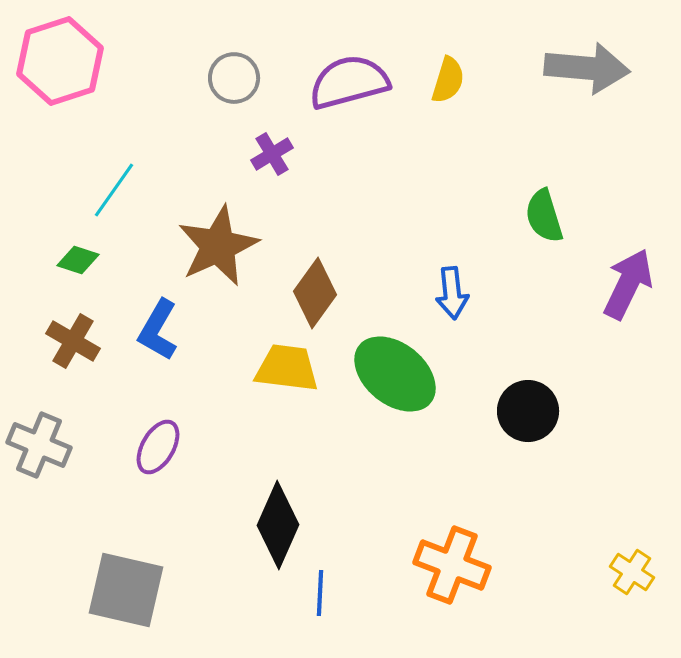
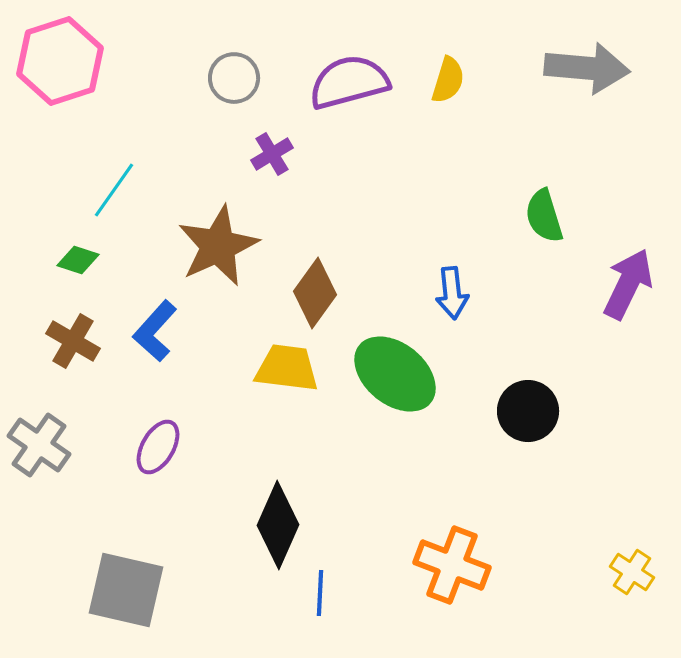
blue L-shape: moved 3 px left, 1 px down; rotated 12 degrees clockwise
gray cross: rotated 12 degrees clockwise
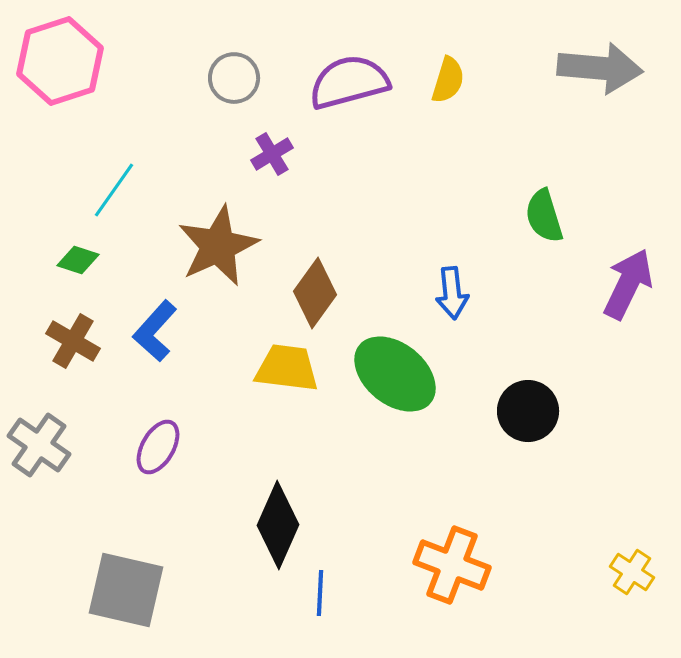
gray arrow: moved 13 px right
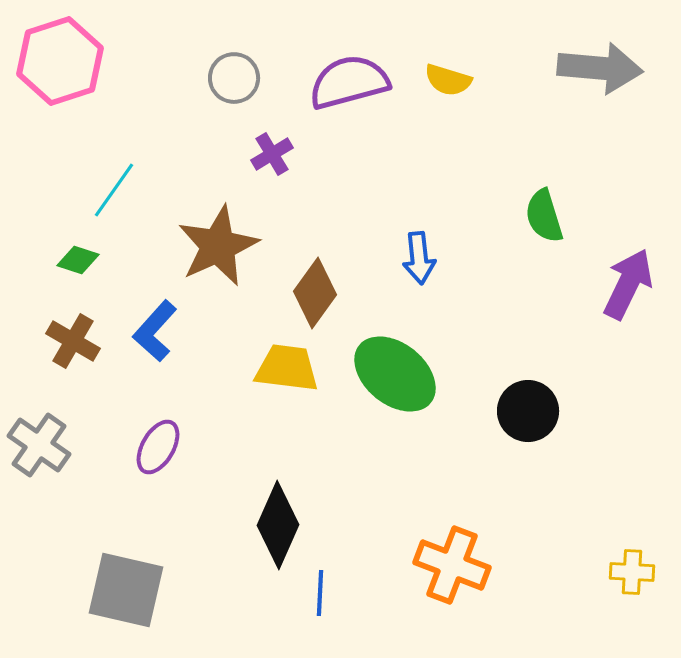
yellow semicircle: rotated 90 degrees clockwise
blue arrow: moved 33 px left, 35 px up
yellow cross: rotated 30 degrees counterclockwise
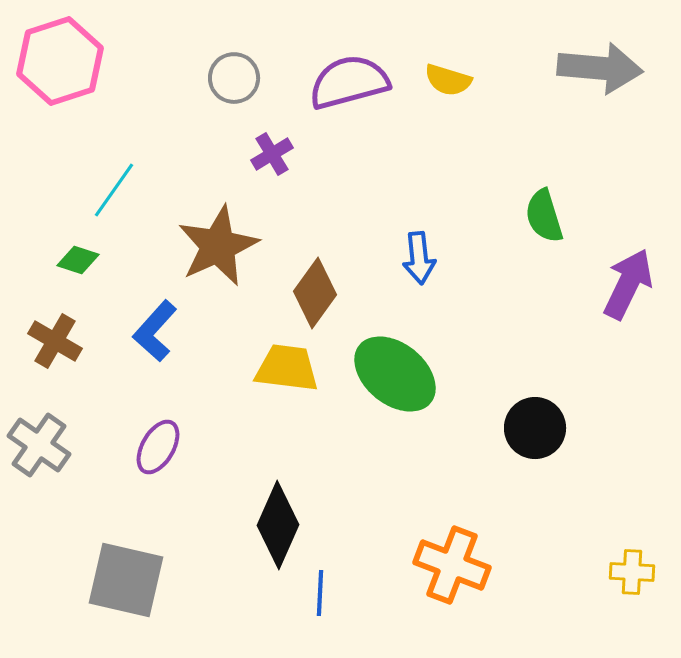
brown cross: moved 18 px left
black circle: moved 7 px right, 17 px down
gray square: moved 10 px up
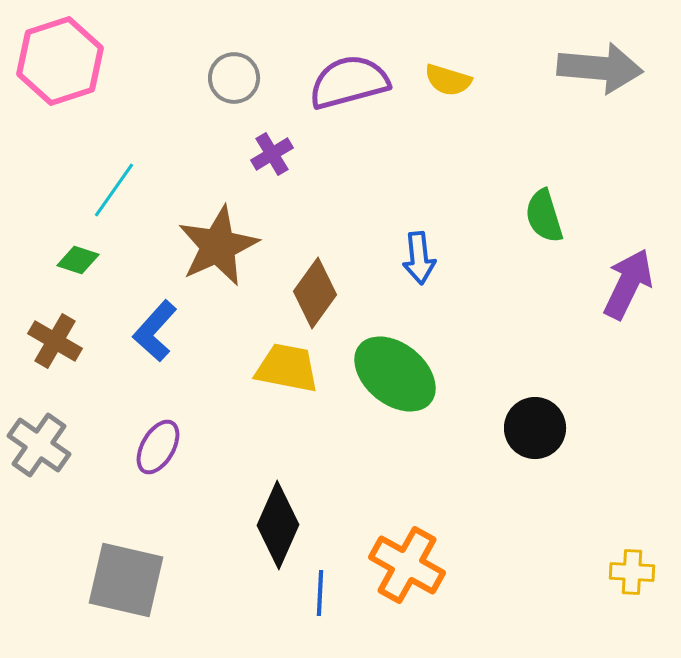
yellow trapezoid: rotated 4 degrees clockwise
orange cross: moved 45 px left; rotated 8 degrees clockwise
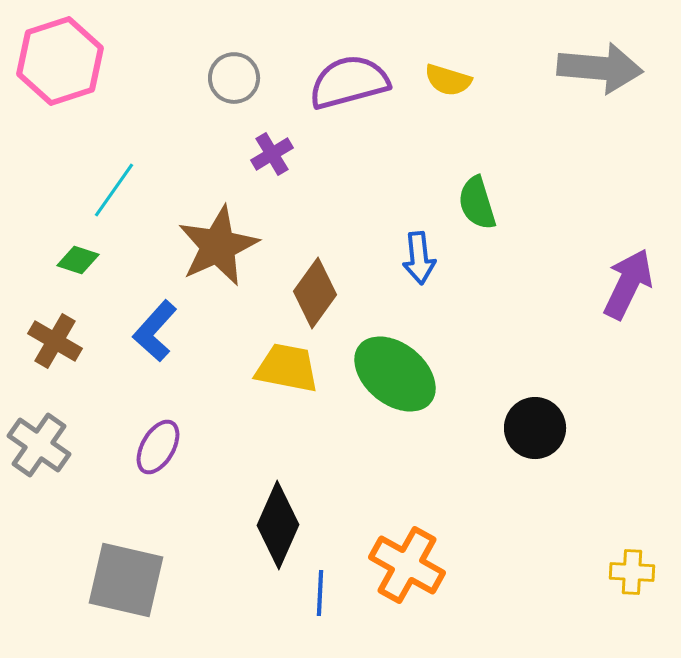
green semicircle: moved 67 px left, 13 px up
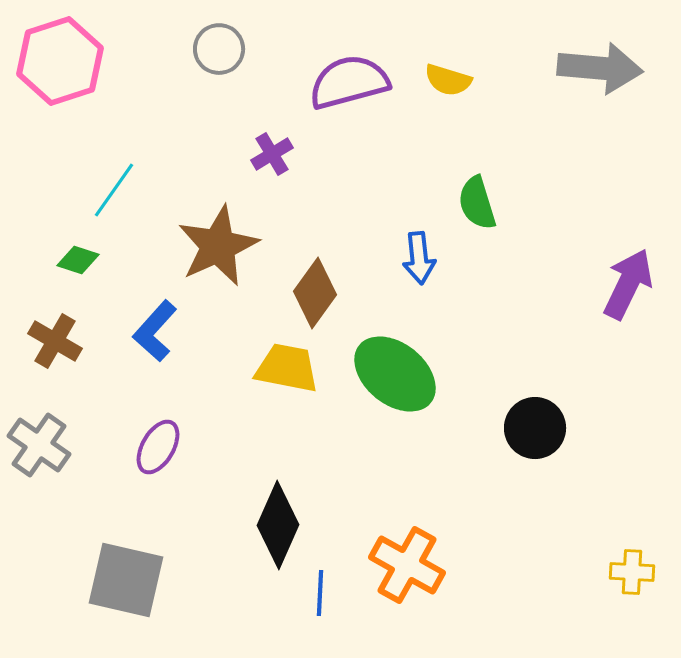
gray circle: moved 15 px left, 29 px up
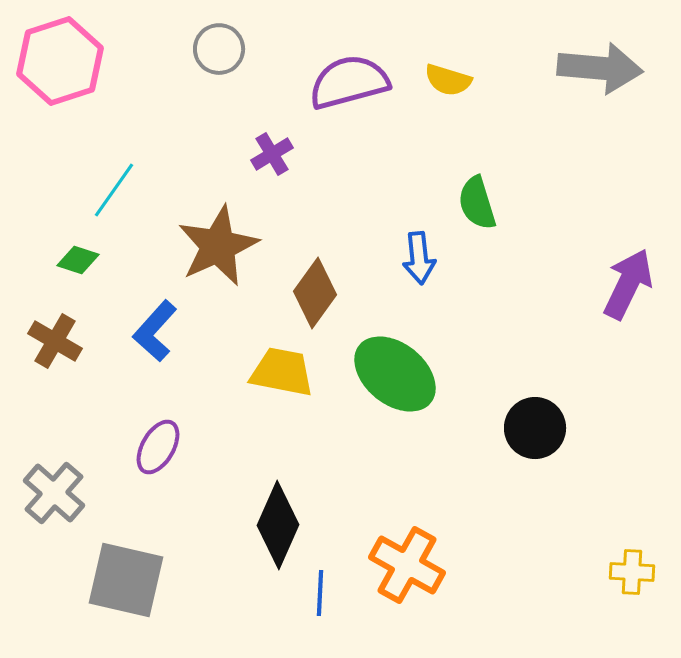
yellow trapezoid: moved 5 px left, 4 px down
gray cross: moved 15 px right, 48 px down; rotated 6 degrees clockwise
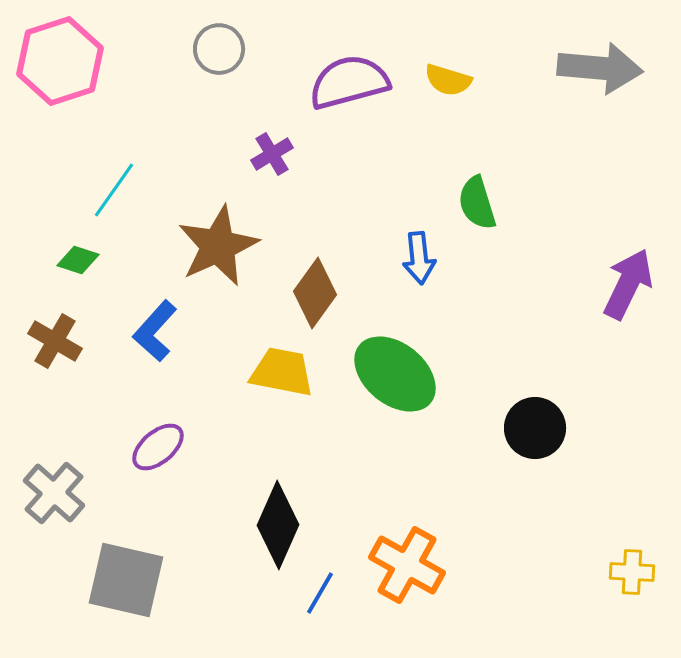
purple ellipse: rotated 20 degrees clockwise
blue line: rotated 27 degrees clockwise
